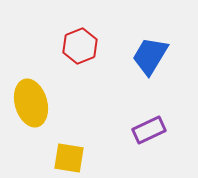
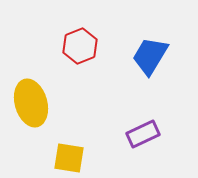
purple rectangle: moved 6 px left, 4 px down
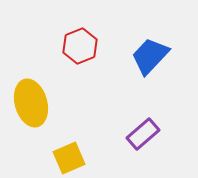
blue trapezoid: rotated 12 degrees clockwise
purple rectangle: rotated 16 degrees counterclockwise
yellow square: rotated 32 degrees counterclockwise
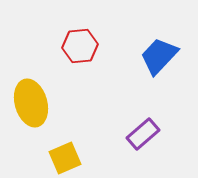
red hexagon: rotated 16 degrees clockwise
blue trapezoid: moved 9 px right
yellow square: moved 4 px left
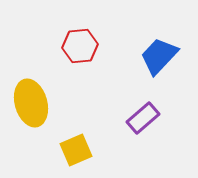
purple rectangle: moved 16 px up
yellow square: moved 11 px right, 8 px up
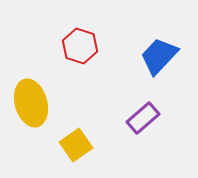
red hexagon: rotated 24 degrees clockwise
yellow square: moved 5 px up; rotated 12 degrees counterclockwise
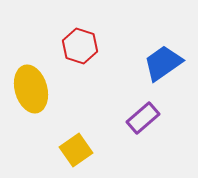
blue trapezoid: moved 4 px right, 7 px down; rotated 12 degrees clockwise
yellow ellipse: moved 14 px up
yellow square: moved 5 px down
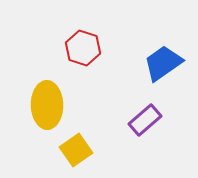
red hexagon: moved 3 px right, 2 px down
yellow ellipse: moved 16 px right, 16 px down; rotated 15 degrees clockwise
purple rectangle: moved 2 px right, 2 px down
